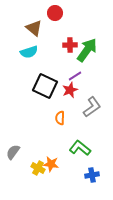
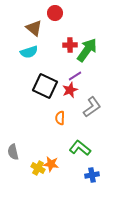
gray semicircle: rotated 49 degrees counterclockwise
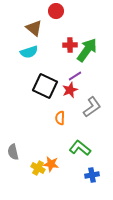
red circle: moved 1 px right, 2 px up
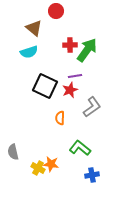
purple line: rotated 24 degrees clockwise
